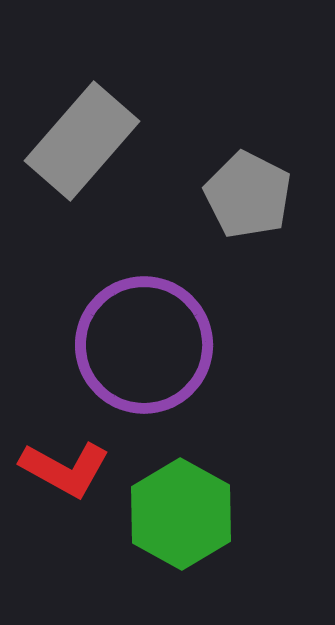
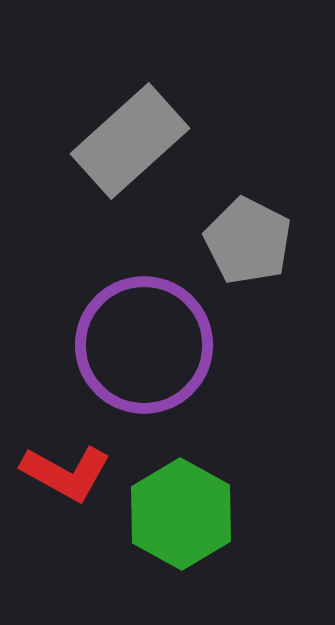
gray rectangle: moved 48 px right; rotated 7 degrees clockwise
gray pentagon: moved 46 px down
red L-shape: moved 1 px right, 4 px down
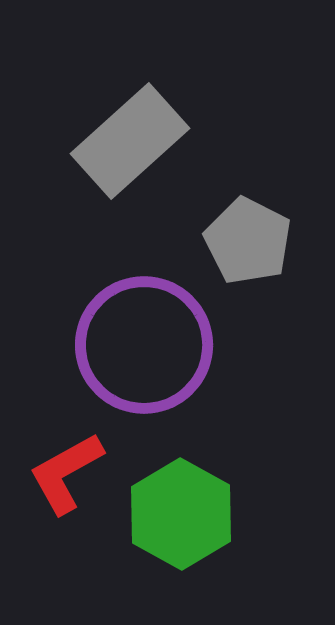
red L-shape: rotated 122 degrees clockwise
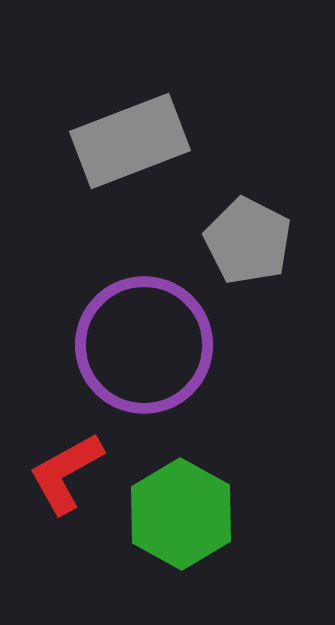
gray rectangle: rotated 21 degrees clockwise
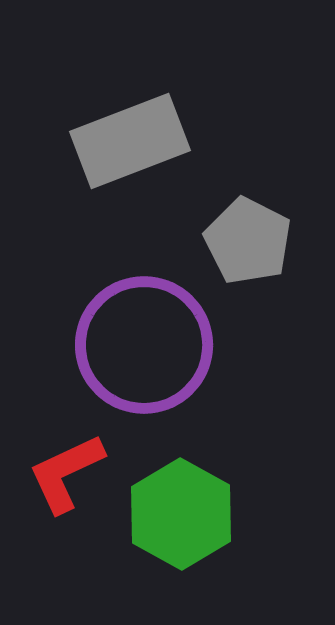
red L-shape: rotated 4 degrees clockwise
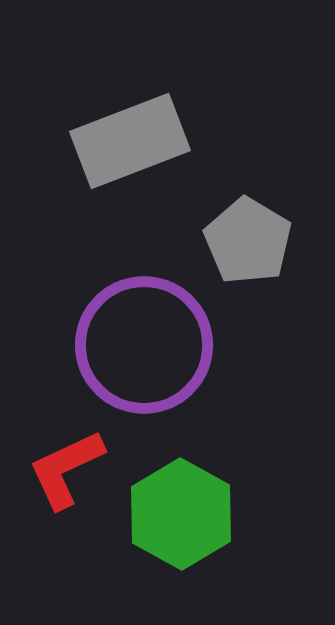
gray pentagon: rotated 4 degrees clockwise
red L-shape: moved 4 px up
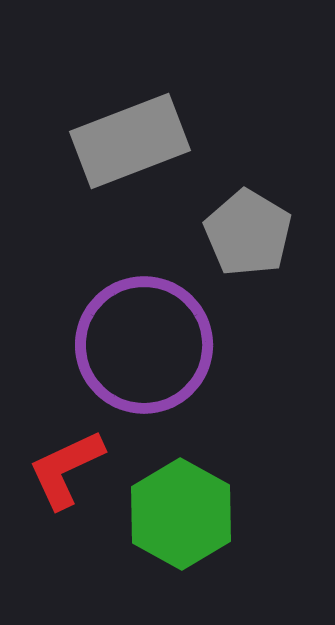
gray pentagon: moved 8 px up
